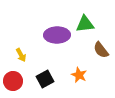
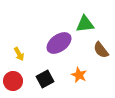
purple ellipse: moved 2 px right, 8 px down; rotated 35 degrees counterclockwise
yellow arrow: moved 2 px left, 1 px up
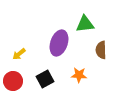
purple ellipse: rotated 35 degrees counterclockwise
brown semicircle: rotated 36 degrees clockwise
yellow arrow: rotated 80 degrees clockwise
orange star: rotated 21 degrees counterclockwise
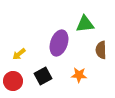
black square: moved 2 px left, 3 px up
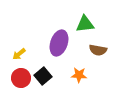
brown semicircle: moved 3 px left; rotated 78 degrees counterclockwise
black square: rotated 12 degrees counterclockwise
red circle: moved 8 px right, 3 px up
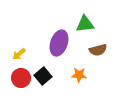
brown semicircle: rotated 24 degrees counterclockwise
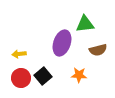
purple ellipse: moved 3 px right
yellow arrow: rotated 32 degrees clockwise
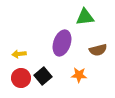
green triangle: moved 7 px up
